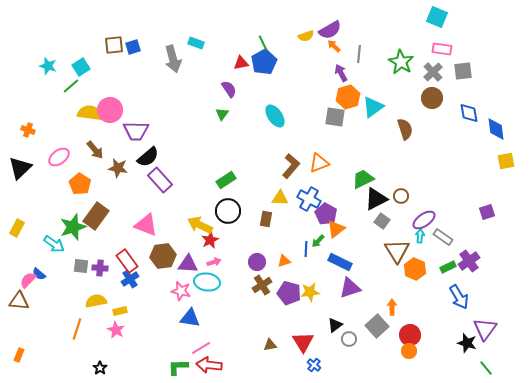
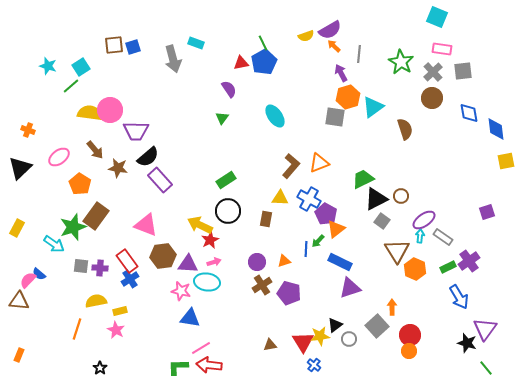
green triangle at (222, 114): moved 4 px down
yellow star at (310, 292): moved 10 px right, 44 px down
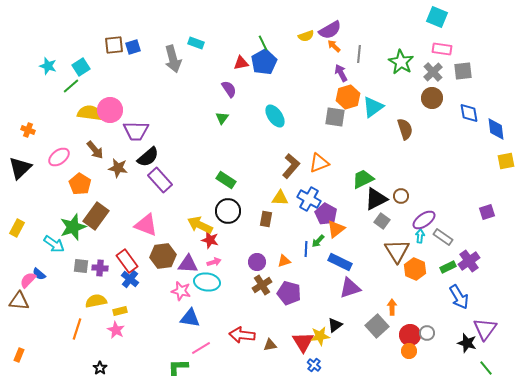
green rectangle at (226, 180): rotated 66 degrees clockwise
red star at (210, 240): rotated 30 degrees counterclockwise
blue cross at (130, 279): rotated 18 degrees counterclockwise
gray circle at (349, 339): moved 78 px right, 6 px up
red arrow at (209, 365): moved 33 px right, 30 px up
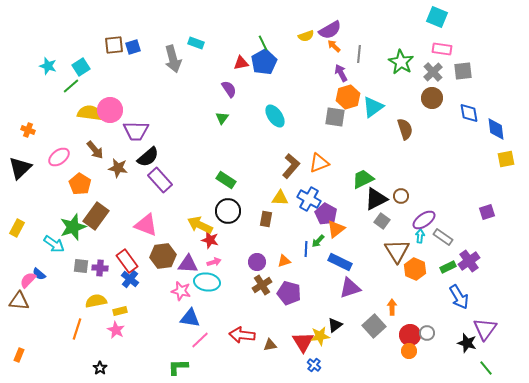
yellow square at (506, 161): moved 2 px up
gray square at (377, 326): moved 3 px left
pink line at (201, 348): moved 1 px left, 8 px up; rotated 12 degrees counterclockwise
